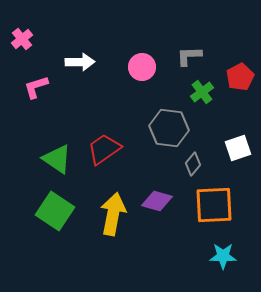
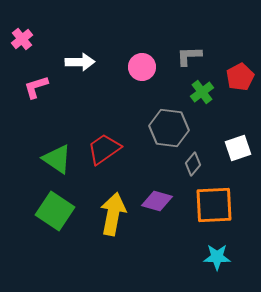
cyan star: moved 6 px left, 1 px down
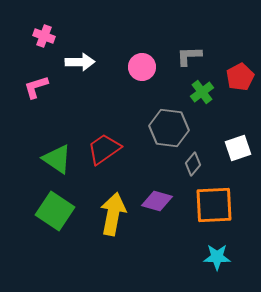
pink cross: moved 22 px right, 3 px up; rotated 30 degrees counterclockwise
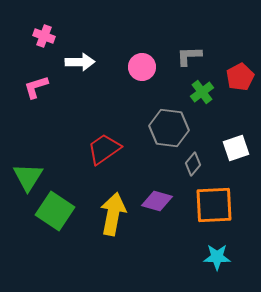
white square: moved 2 px left
green triangle: moved 29 px left, 18 px down; rotated 28 degrees clockwise
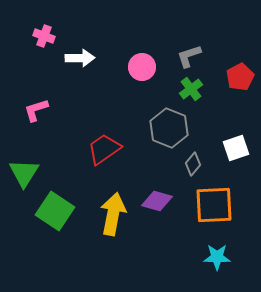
gray L-shape: rotated 16 degrees counterclockwise
white arrow: moved 4 px up
pink L-shape: moved 23 px down
green cross: moved 11 px left, 3 px up
gray hexagon: rotated 15 degrees clockwise
green triangle: moved 4 px left, 4 px up
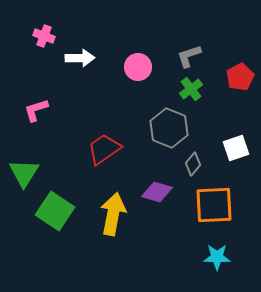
pink circle: moved 4 px left
purple diamond: moved 9 px up
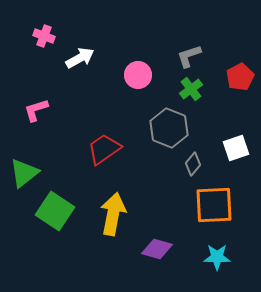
white arrow: rotated 28 degrees counterclockwise
pink circle: moved 8 px down
green triangle: rotated 20 degrees clockwise
purple diamond: moved 57 px down
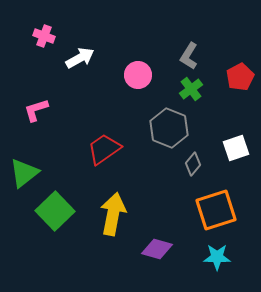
gray L-shape: rotated 40 degrees counterclockwise
orange square: moved 2 px right, 5 px down; rotated 15 degrees counterclockwise
green square: rotated 12 degrees clockwise
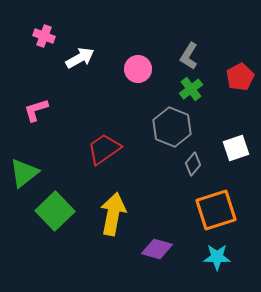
pink circle: moved 6 px up
gray hexagon: moved 3 px right, 1 px up
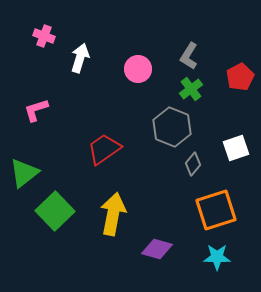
white arrow: rotated 44 degrees counterclockwise
